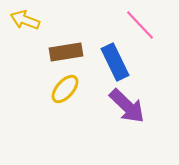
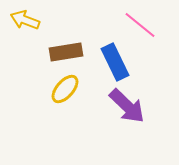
pink line: rotated 8 degrees counterclockwise
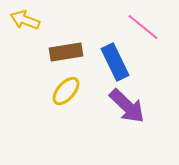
pink line: moved 3 px right, 2 px down
yellow ellipse: moved 1 px right, 2 px down
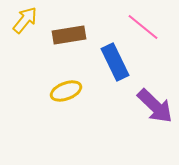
yellow arrow: rotated 108 degrees clockwise
brown rectangle: moved 3 px right, 17 px up
yellow ellipse: rotated 28 degrees clockwise
purple arrow: moved 28 px right
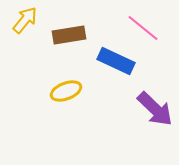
pink line: moved 1 px down
blue rectangle: moved 1 px right, 1 px up; rotated 39 degrees counterclockwise
purple arrow: moved 3 px down
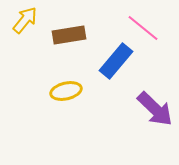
blue rectangle: rotated 75 degrees counterclockwise
yellow ellipse: rotated 8 degrees clockwise
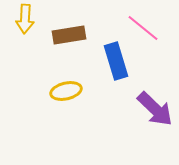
yellow arrow: moved 1 px up; rotated 144 degrees clockwise
blue rectangle: rotated 57 degrees counterclockwise
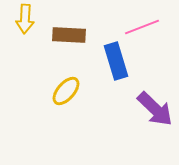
pink line: moved 1 px left, 1 px up; rotated 60 degrees counterclockwise
brown rectangle: rotated 12 degrees clockwise
yellow ellipse: rotated 36 degrees counterclockwise
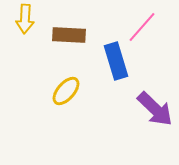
pink line: rotated 28 degrees counterclockwise
